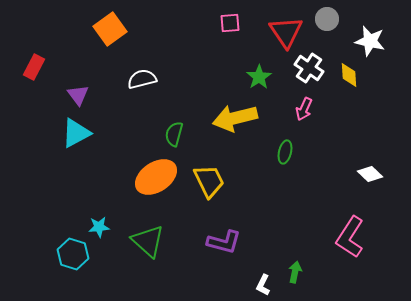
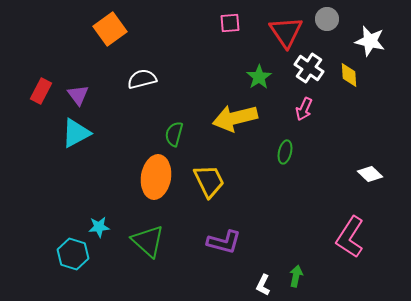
red rectangle: moved 7 px right, 24 px down
orange ellipse: rotated 48 degrees counterclockwise
green arrow: moved 1 px right, 4 px down
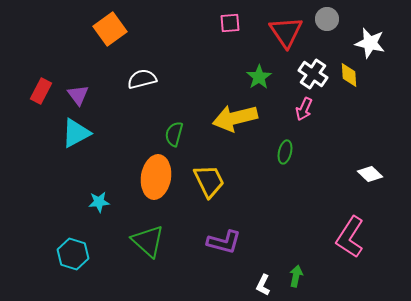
white star: moved 2 px down
white cross: moved 4 px right, 6 px down
cyan star: moved 25 px up
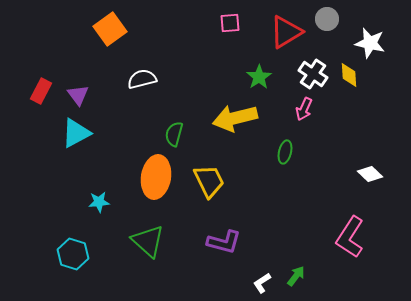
red triangle: rotated 33 degrees clockwise
green arrow: rotated 25 degrees clockwise
white L-shape: moved 1 px left, 2 px up; rotated 30 degrees clockwise
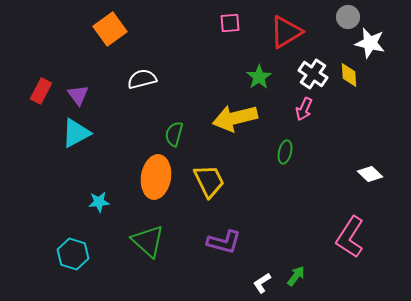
gray circle: moved 21 px right, 2 px up
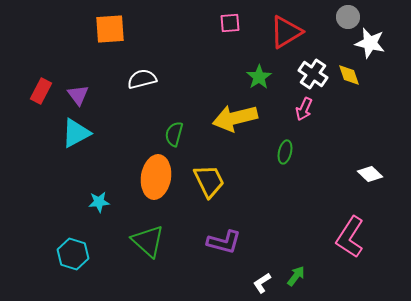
orange square: rotated 32 degrees clockwise
yellow diamond: rotated 15 degrees counterclockwise
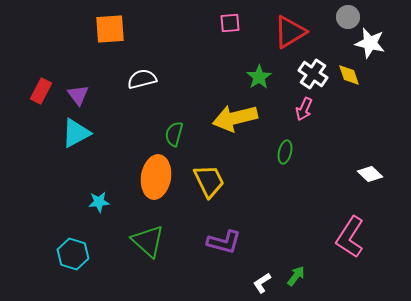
red triangle: moved 4 px right
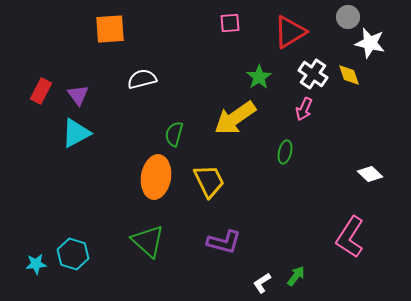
yellow arrow: rotated 21 degrees counterclockwise
cyan star: moved 63 px left, 62 px down
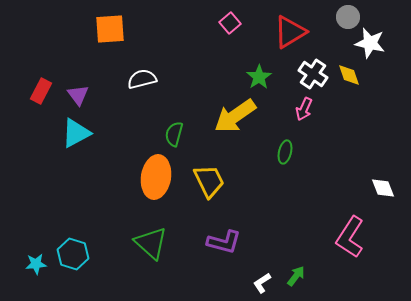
pink square: rotated 35 degrees counterclockwise
yellow arrow: moved 2 px up
white diamond: moved 13 px right, 14 px down; rotated 25 degrees clockwise
green triangle: moved 3 px right, 2 px down
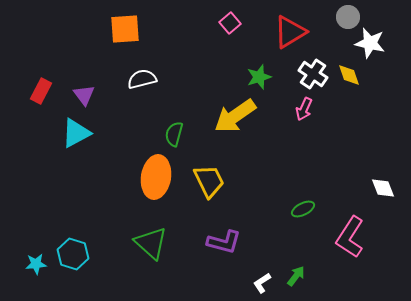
orange square: moved 15 px right
green star: rotated 15 degrees clockwise
purple triangle: moved 6 px right
green ellipse: moved 18 px right, 57 px down; rotated 50 degrees clockwise
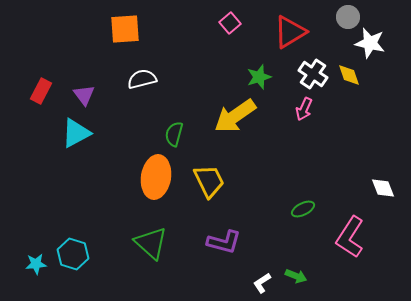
green arrow: rotated 75 degrees clockwise
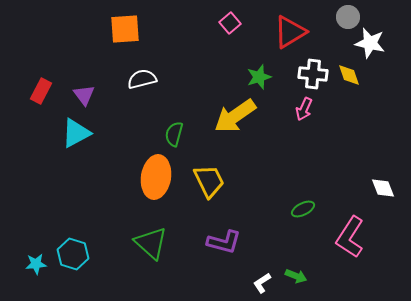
white cross: rotated 28 degrees counterclockwise
